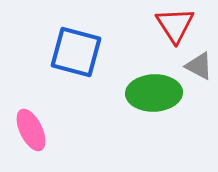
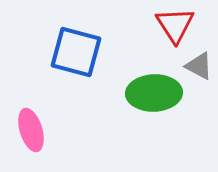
pink ellipse: rotated 9 degrees clockwise
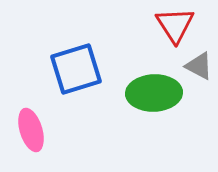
blue square: moved 17 px down; rotated 32 degrees counterclockwise
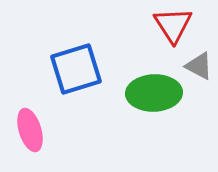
red triangle: moved 2 px left
pink ellipse: moved 1 px left
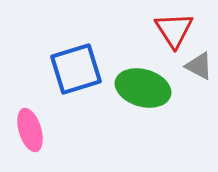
red triangle: moved 1 px right, 5 px down
green ellipse: moved 11 px left, 5 px up; rotated 18 degrees clockwise
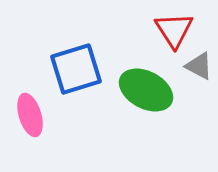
green ellipse: moved 3 px right, 2 px down; rotated 12 degrees clockwise
pink ellipse: moved 15 px up
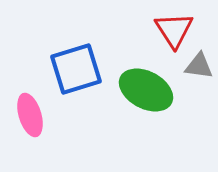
gray triangle: rotated 20 degrees counterclockwise
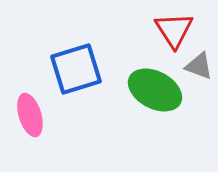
gray triangle: rotated 12 degrees clockwise
green ellipse: moved 9 px right
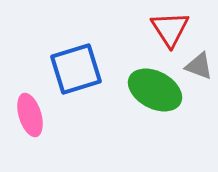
red triangle: moved 4 px left, 1 px up
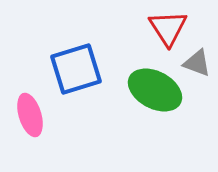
red triangle: moved 2 px left, 1 px up
gray triangle: moved 2 px left, 3 px up
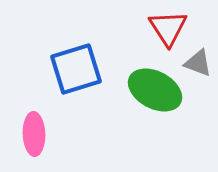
gray triangle: moved 1 px right
pink ellipse: moved 4 px right, 19 px down; rotated 15 degrees clockwise
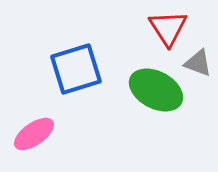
green ellipse: moved 1 px right
pink ellipse: rotated 57 degrees clockwise
